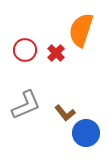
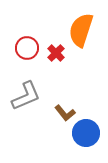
red circle: moved 2 px right, 2 px up
gray L-shape: moved 9 px up
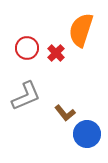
blue circle: moved 1 px right, 1 px down
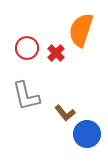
gray L-shape: rotated 100 degrees clockwise
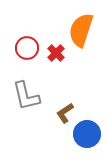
brown L-shape: rotated 95 degrees clockwise
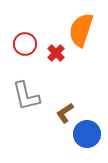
red circle: moved 2 px left, 4 px up
